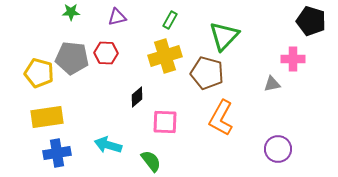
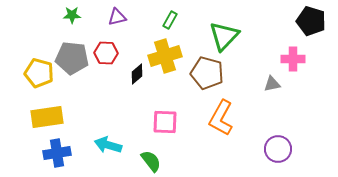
green star: moved 1 px right, 3 px down
black diamond: moved 23 px up
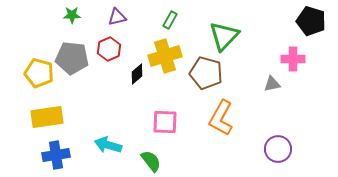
red hexagon: moved 3 px right, 4 px up; rotated 25 degrees counterclockwise
brown pentagon: moved 1 px left
blue cross: moved 1 px left, 2 px down
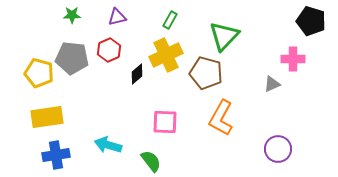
red hexagon: moved 1 px down
yellow cross: moved 1 px right, 1 px up; rotated 8 degrees counterclockwise
gray triangle: rotated 12 degrees counterclockwise
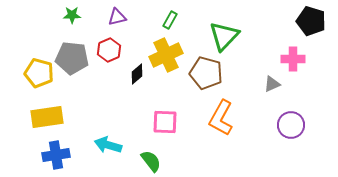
purple circle: moved 13 px right, 24 px up
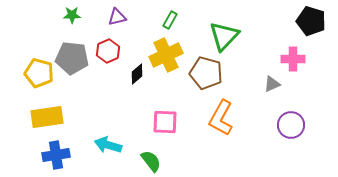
red hexagon: moved 1 px left, 1 px down
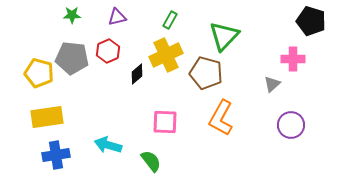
gray triangle: rotated 18 degrees counterclockwise
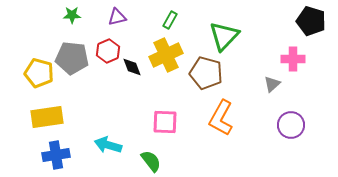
black diamond: moved 5 px left, 7 px up; rotated 70 degrees counterclockwise
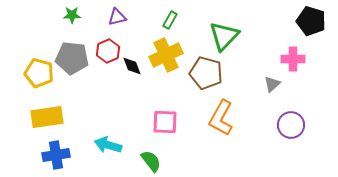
black diamond: moved 1 px up
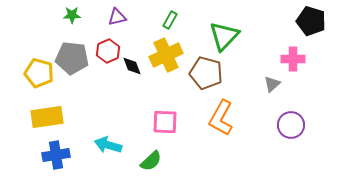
green semicircle: rotated 85 degrees clockwise
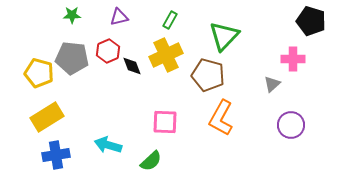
purple triangle: moved 2 px right
brown pentagon: moved 2 px right, 2 px down
yellow rectangle: rotated 24 degrees counterclockwise
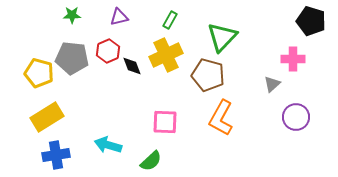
green triangle: moved 2 px left, 1 px down
purple circle: moved 5 px right, 8 px up
